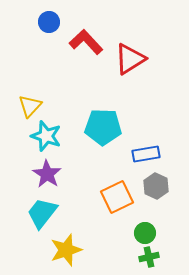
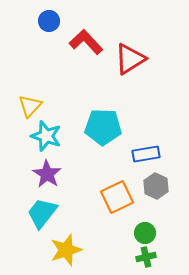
blue circle: moved 1 px up
green cross: moved 3 px left
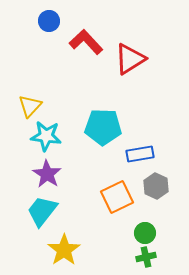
cyan star: rotated 12 degrees counterclockwise
blue rectangle: moved 6 px left
cyan trapezoid: moved 2 px up
yellow star: moved 2 px left; rotated 16 degrees counterclockwise
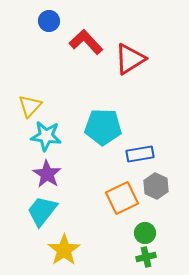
orange square: moved 5 px right, 1 px down
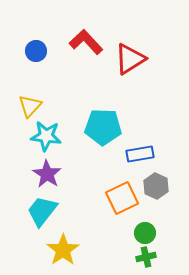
blue circle: moved 13 px left, 30 px down
yellow star: moved 1 px left
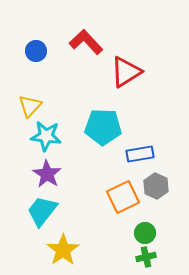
red triangle: moved 4 px left, 13 px down
orange square: moved 1 px right, 1 px up
